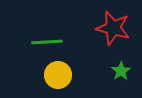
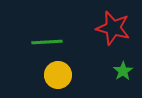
green star: moved 2 px right
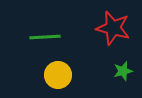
green line: moved 2 px left, 5 px up
green star: rotated 18 degrees clockwise
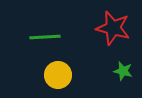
green star: rotated 30 degrees clockwise
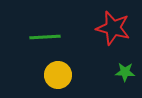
green star: moved 2 px right, 1 px down; rotated 12 degrees counterclockwise
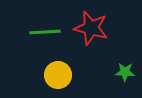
red star: moved 22 px left
green line: moved 5 px up
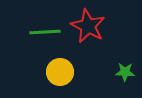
red star: moved 3 px left, 2 px up; rotated 12 degrees clockwise
yellow circle: moved 2 px right, 3 px up
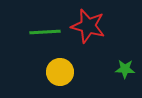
red star: rotated 12 degrees counterclockwise
green star: moved 3 px up
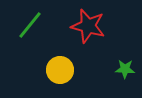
green line: moved 15 px left, 7 px up; rotated 48 degrees counterclockwise
yellow circle: moved 2 px up
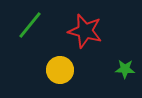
red star: moved 3 px left, 5 px down
